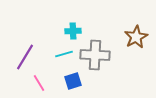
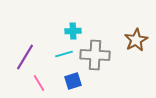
brown star: moved 3 px down
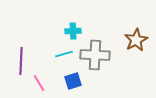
purple line: moved 4 px left, 4 px down; rotated 28 degrees counterclockwise
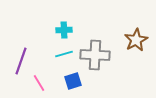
cyan cross: moved 9 px left, 1 px up
purple line: rotated 16 degrees clockwise
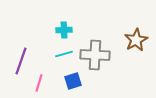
pink line: rotated 48 degrees clockwise
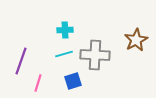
cyan cross: moved 1 px right
pink line: moved 1 px left
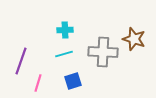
brown star: moved 2 px left, 1 px up; rotated 25 degrees counterclockwise
gray cross: moved 8 px right, 3 px up
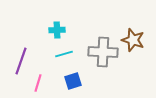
cyan cross: moved 8 px left
brown star: moved 1 px left, 1 px down
